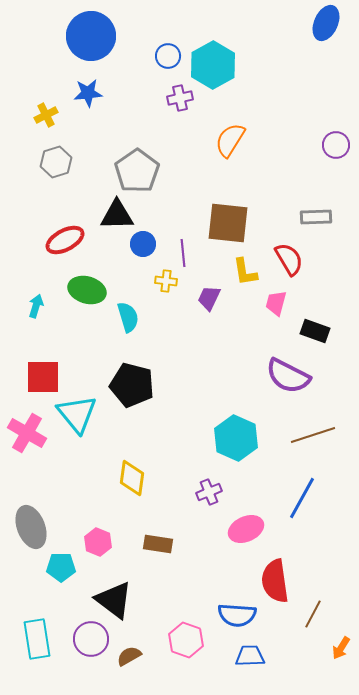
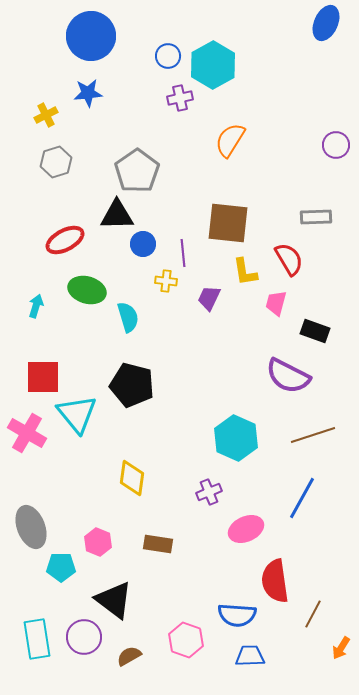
purple circle at (91, 639): moved 7 px left, 2 px up
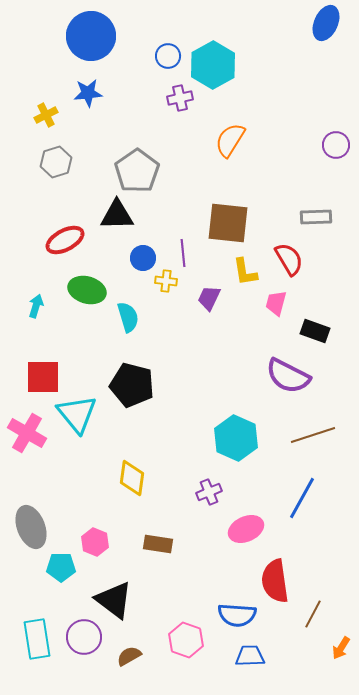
blue circle at (143, 244): moved 14 px down
pink hexagon at (98, 542): moved 3 px left
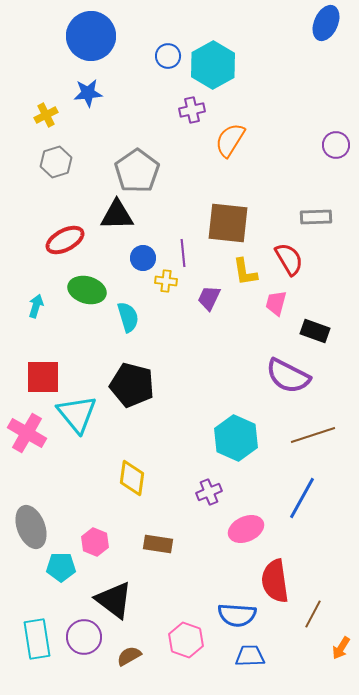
purple cross at (180, 98): moved 12 px right, 12 px down
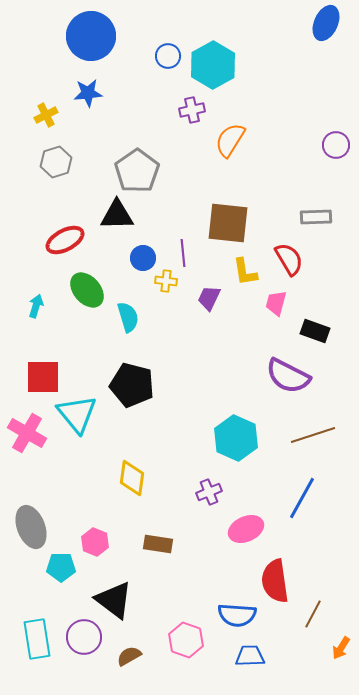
green ellipse at (87, 290): rotated 33 degrees clockwise
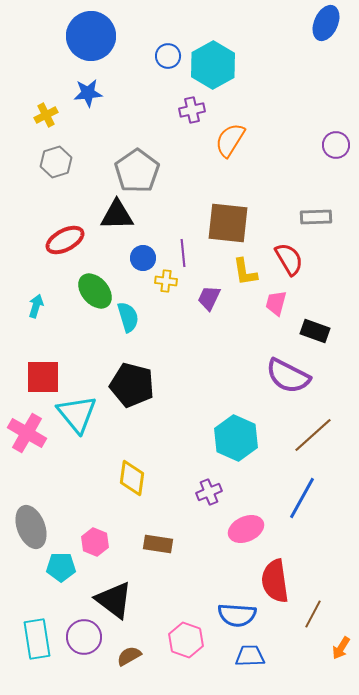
green ellipse at (87, 290): moved 8 px right, 1 px down
brown line at (313, 435): rotated 24 degrees counterclockwise
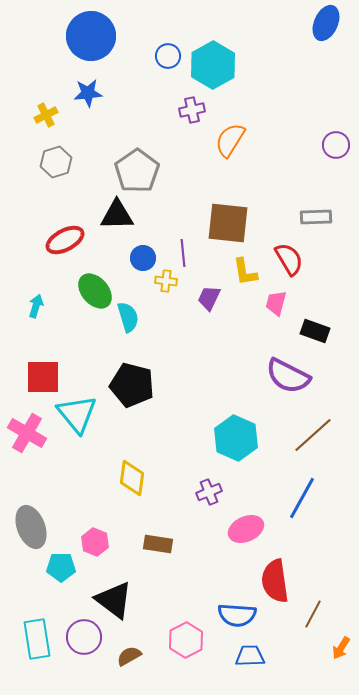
pink hexagon at (186, 640): rotated 12 degrees clockwise
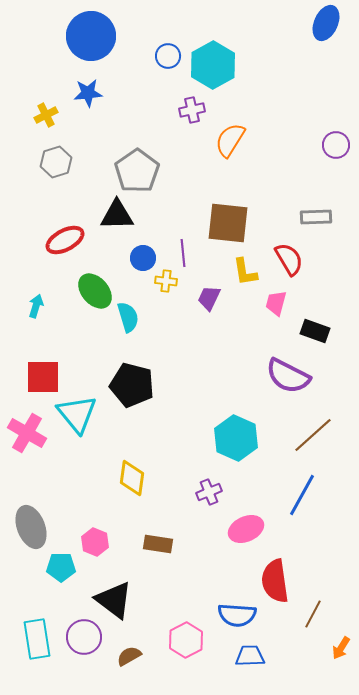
blue line at (302, 498): moved 3 px up
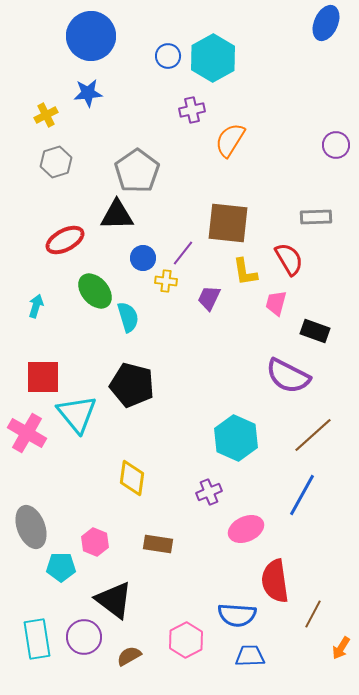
cyan hexagon at (213, 65): moved 7 px up
purple line at (183, 253): rotated 44 degrees clockwise
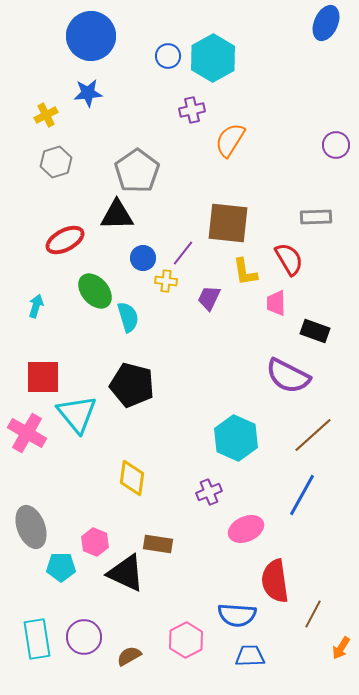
pink trapezoid at (276, 303): rotated 16 degrees counterclockwise
black triangle at (114, 600): moved 12 px right, 27 px up; rotated 12 degrees counterclockwise
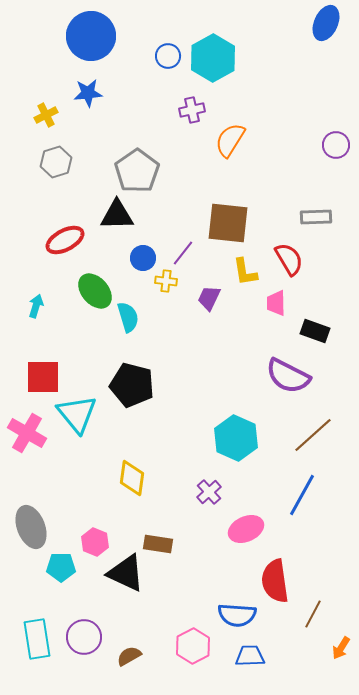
purple cross at (209, 492): rotated 20 degrees counterclockwise
pink hexagon at (186, 640): moved 7 px right, 6 px down
